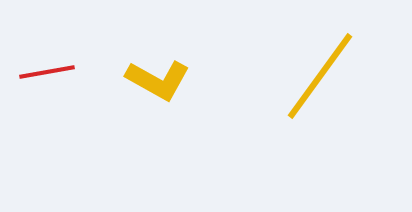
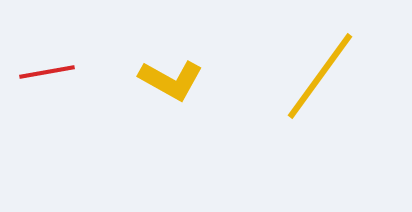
yellow L-shape: moved 13 px right
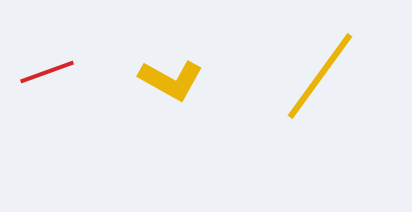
red line: rotated 10 degrees counterclockwise
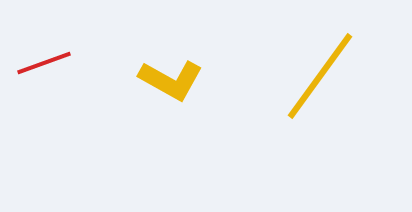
red line: moved 3 px left, 9 px up
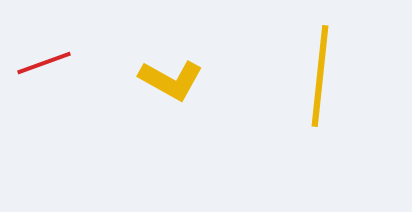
yellow line: rotated 30 degrees counterclockwise
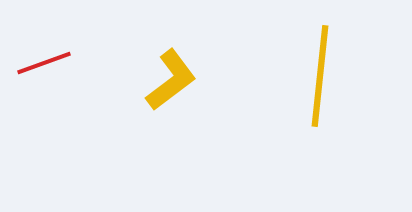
yellow L-shape: rotated 66 degrees counterclockwise
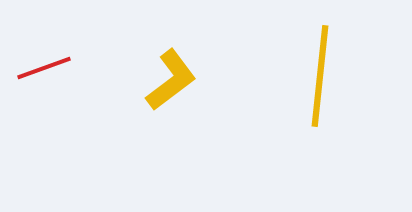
red line: moved 5 px down
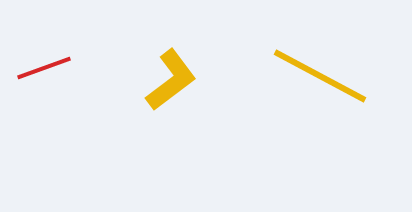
yellow line: rotated 68 degrees counterclockwise
